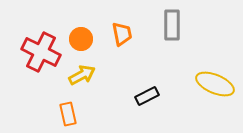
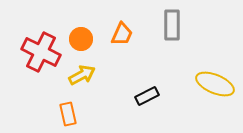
orange trapezoid: rotated 35 degrees clockwise
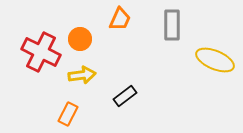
orange trapezoid: moved 2 px left, 15 px up
orange circle: moved 1 px left
yellow arrow: rotated 20 degrees clockwise
yellow ellipse: moved 24 px up
black rectangle: moved 22 px left; rotated 10 degrees counterclockwise
orange rectangle: rotated 40 degrees clockwise
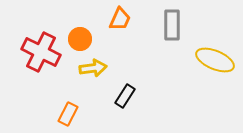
yellow arrow: moved 11 px right, 7 px up
black rectangle: rotated 20 degrees counterclockwise
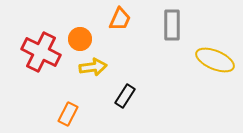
yellow arrow: moved 1 px up
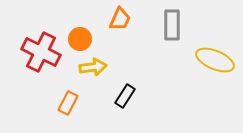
orange rectangle: moved 11 px up
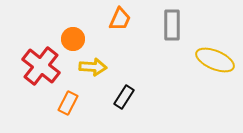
orange circle: moved 7 px left
red cross: moved 14 px down; rotated 12 degrees clockwise
yellow arrow: rotated 12 degrees clockwise
black rectangle: moved 1 px left, 1 px down
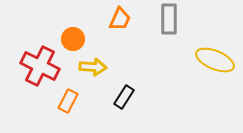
gray rectangle: moved 3 px left, 6 px up
red cross: moved 1 px left; rotated 12 degrees counterclockwise
orange rectangle: moved 2 px up
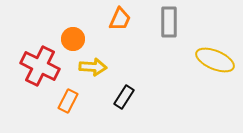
gray rectangle: moved 3 px down
